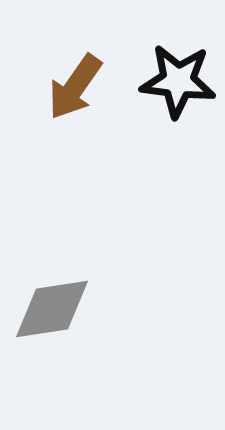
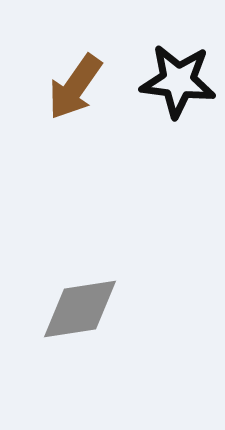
gray diamond: moved 28 px right
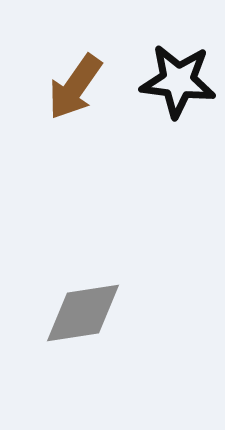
gray diamond: moved 3 px right, 4 px down
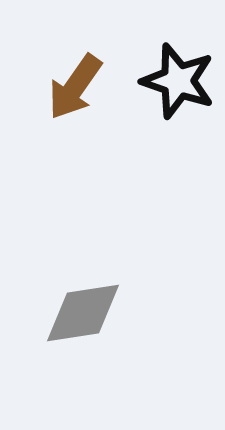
black star: rotated 12 degrees clockwise
